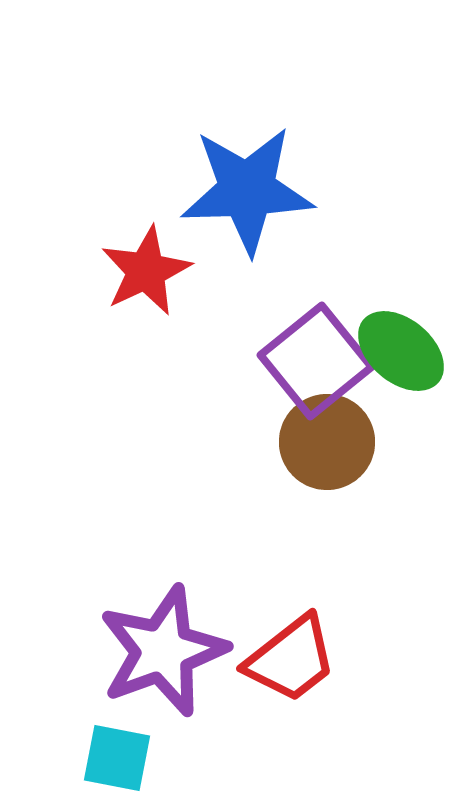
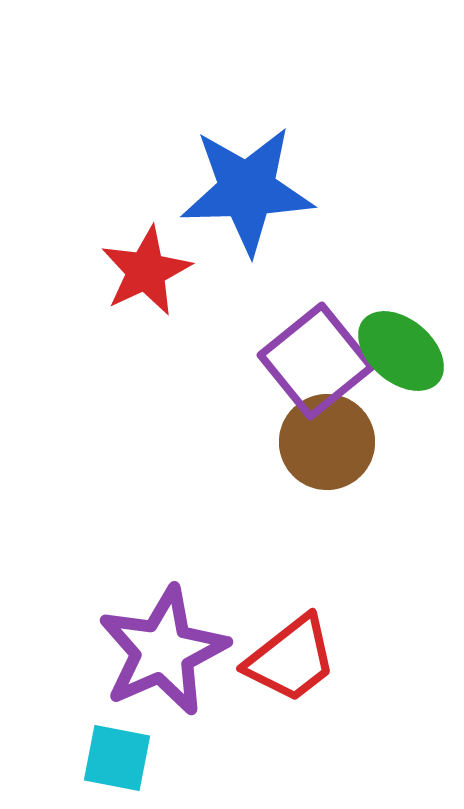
purple star: rotated 4 degrees counterclockwise
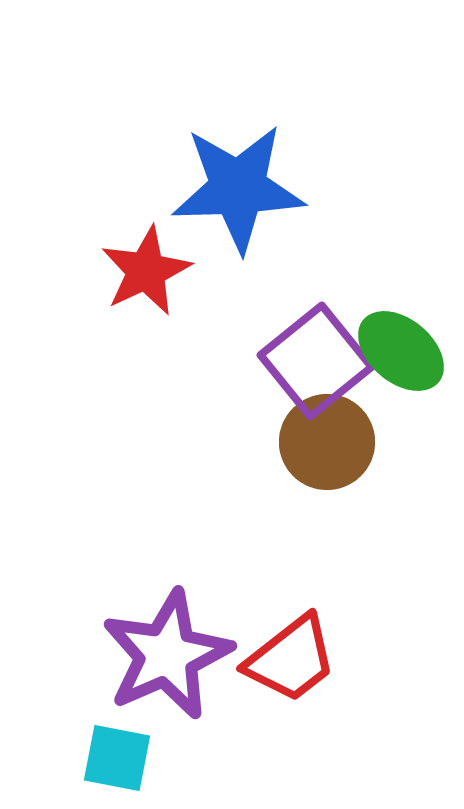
blue star: moved 9 px left, 2 px up
purple star: moved 4 px right, 4 px down
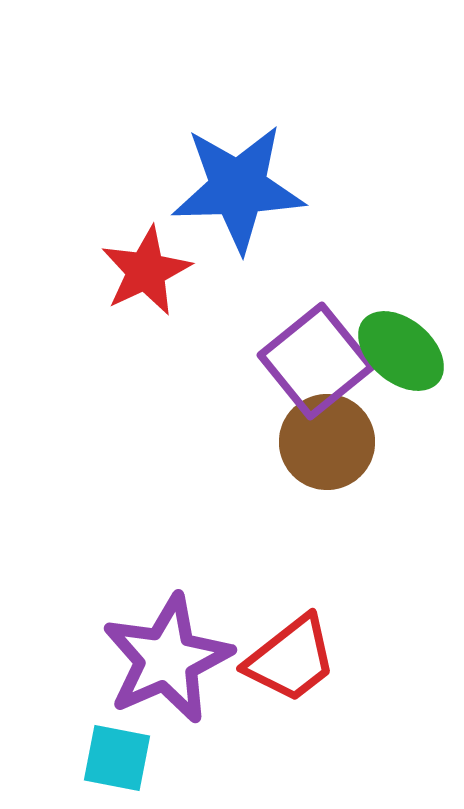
purple star: moved 4 px down
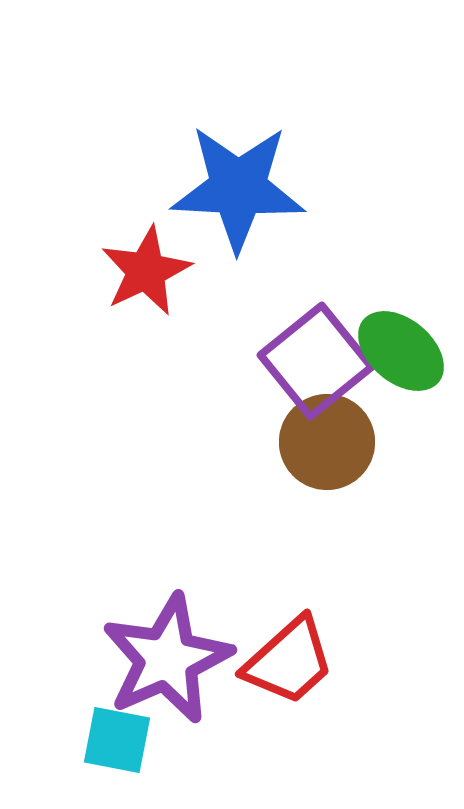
blue star: rotated 5 degrees clockwise
red trapezoid: moved 2 px left, 2 px down; rotated 4 degrees counterclockwise
cyan square: moved 18 px up
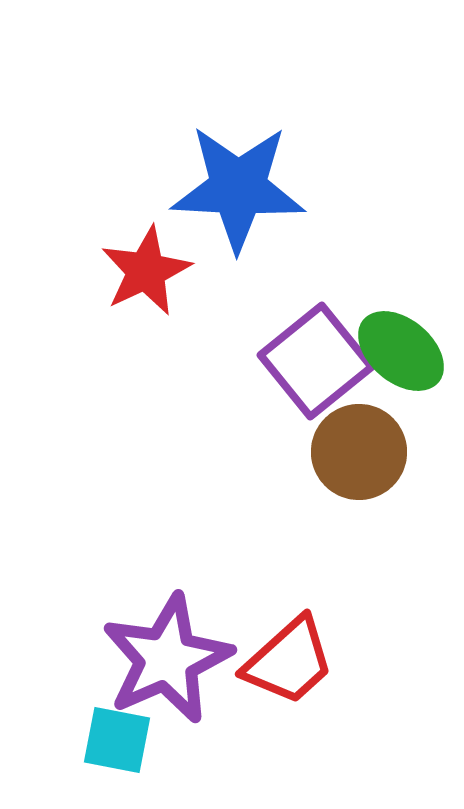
brown circle: moved 32 px right, 10 px down
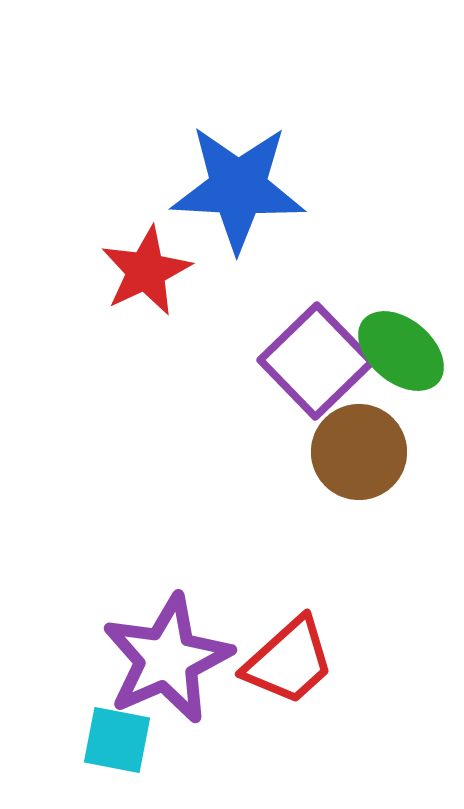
purple square: rotated 5 degrees counterclockwise
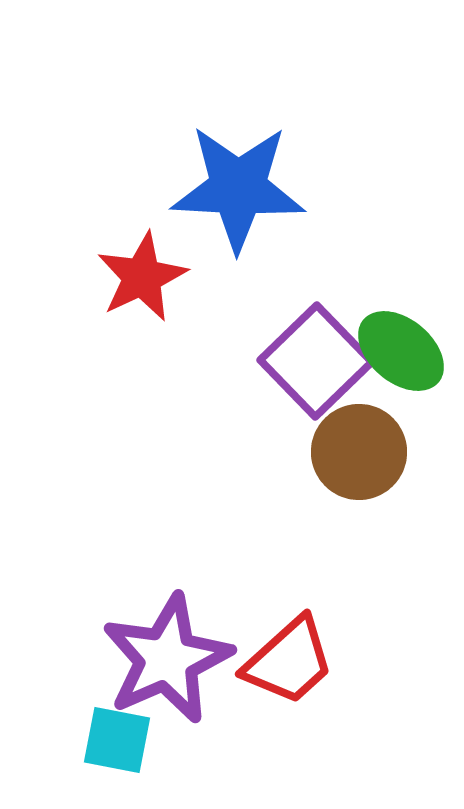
red star: moved 4 px left, 6 px down
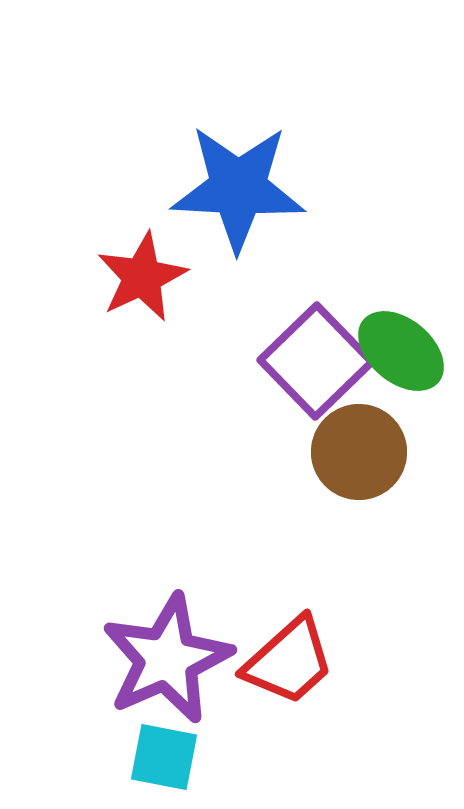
cyan square: moved 47 px right, 17 px down
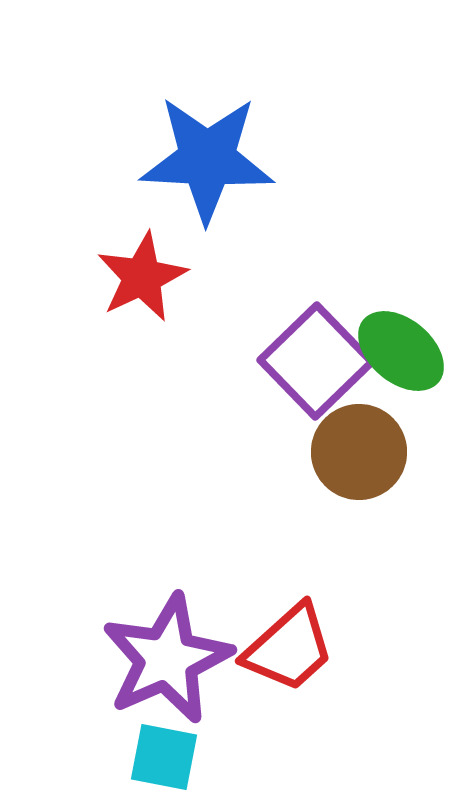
blue star: moved 31 px left, 29 px up
red trapezoid: moved 13 px up
